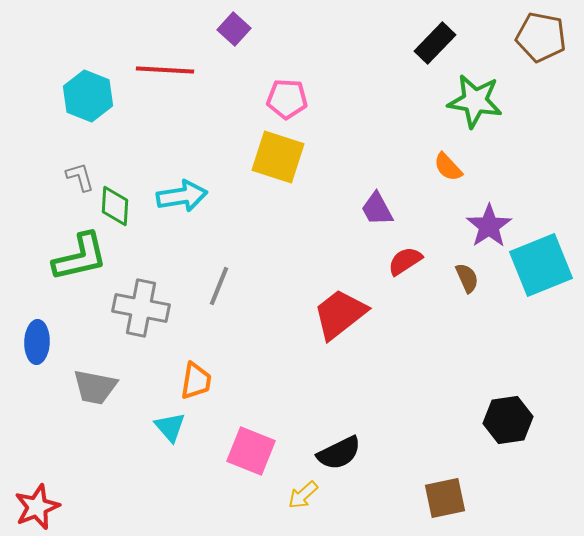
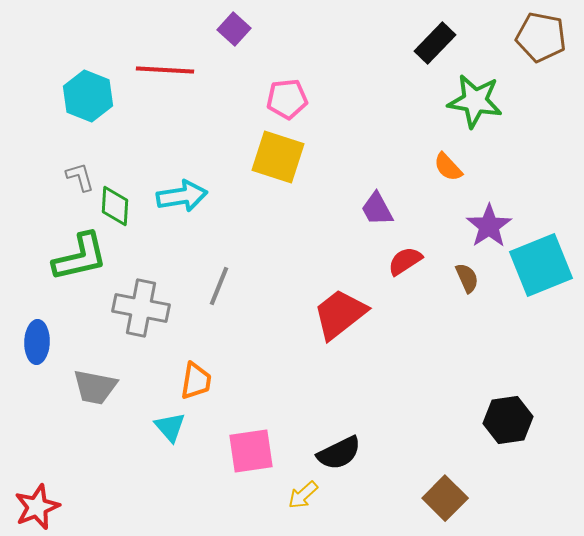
pink pentagon: rotated 9 degrees counterclockwise
pink square: rotated 30 degrees counterclockwise
brown square: rotated 33 degrees counterclockwise
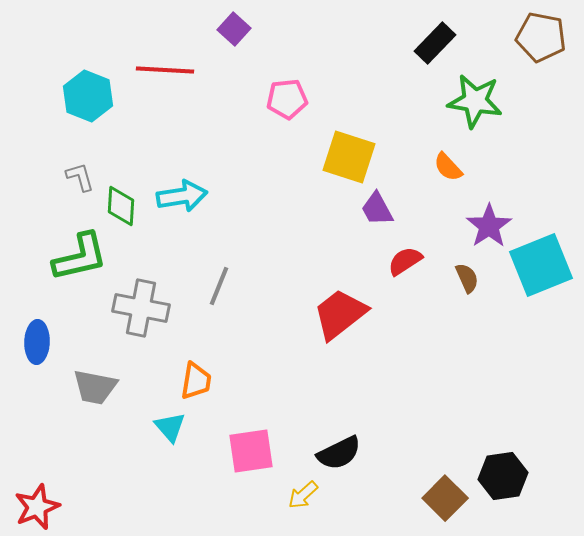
yellow square: moved 71 px right
green diamond: moved 6 px right
black hexagon: moved 5 px left, 56 px down
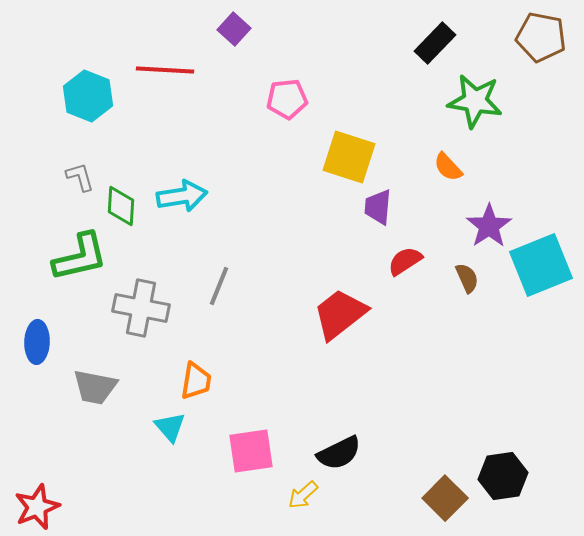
purple trapezoid: moved 1 px right, 2 px up; rotated 33 degrees clockwise
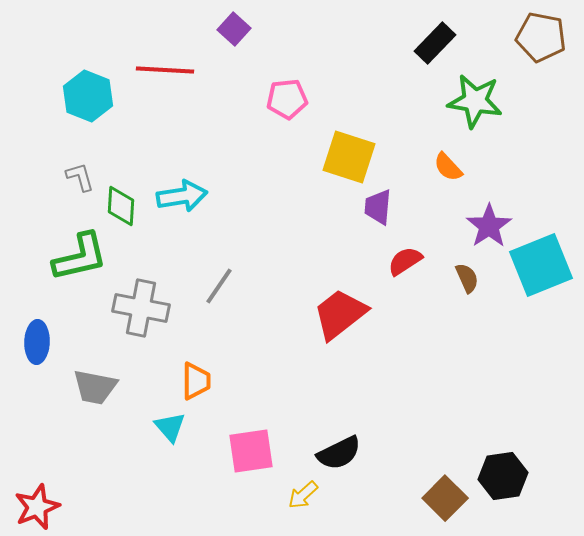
gray line: rotated 12 degrees clockwise
orange trapezoid: rotated 9 degrees counterclockwise
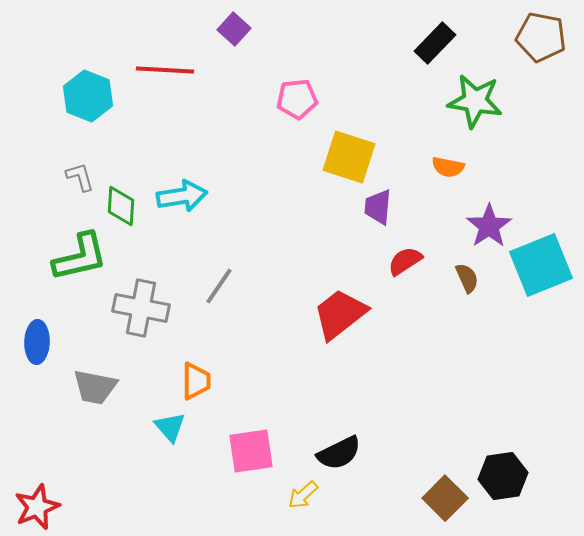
pink pentagon: moved 10 px right
orange semicircle: rotated 36 degrees counterclockwise
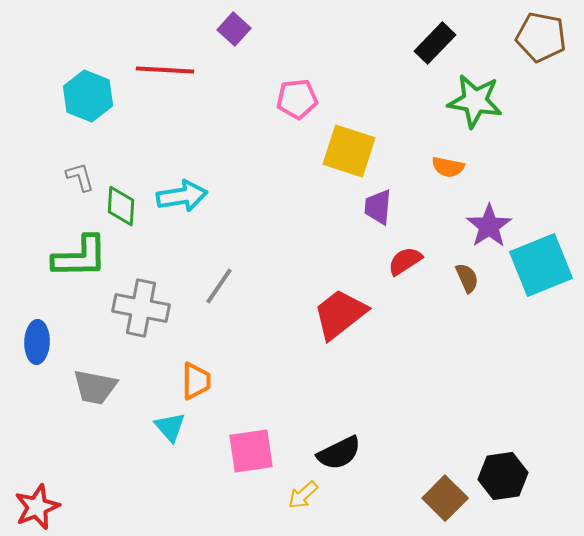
yellow square: moved 6 px up
green L-shape: rotated 12 degrees clockwise
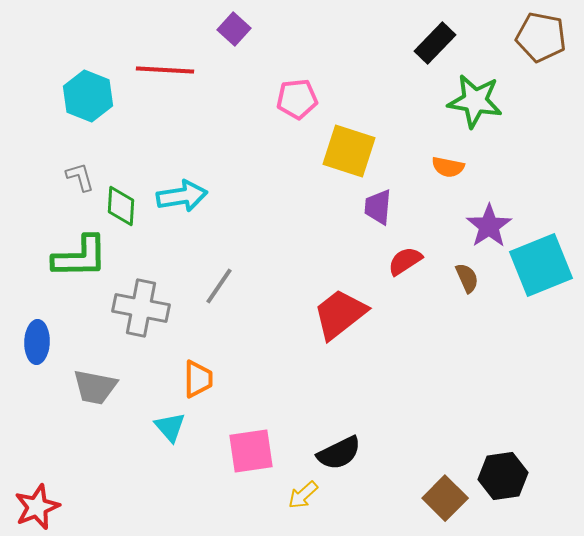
orange trapezoid: moved 2 px right, 2 px up
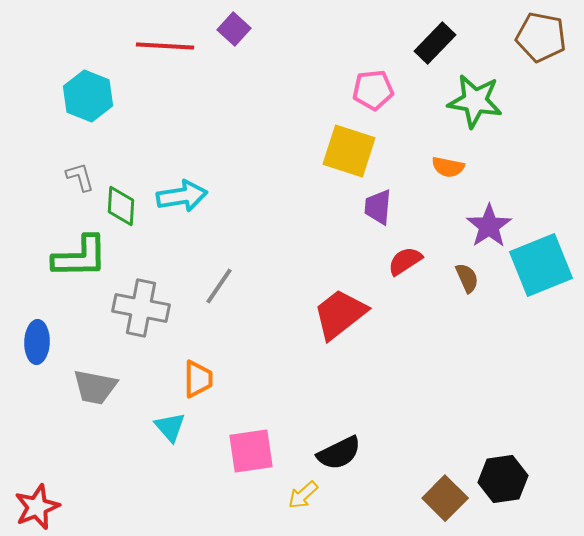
red line: moved 24 px up
pink pentagon: moved 76 px right, 9 px up
black hexagon: moved 3 px down
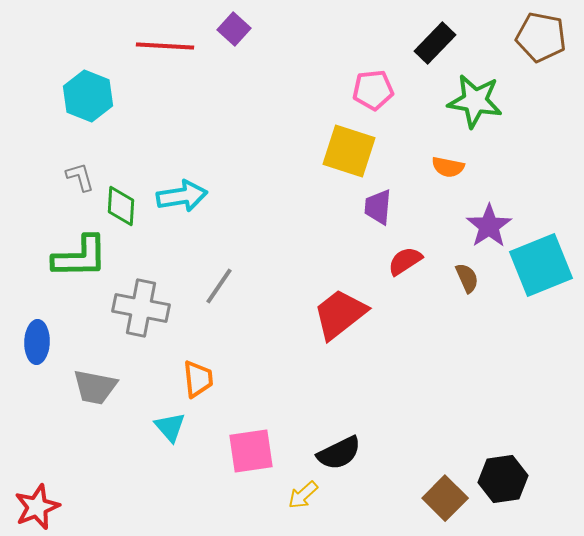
orange trapezoid: rotated 6 degrees counterclockwise
